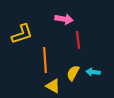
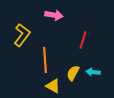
pink arrow: moved 10 px left, 4 px up
yellow L-shape: moved 1 px down; rotated 35 degrees counterclockwise
red line: moved 5 px right; rotated 24 degrees clockwise
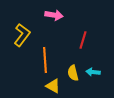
yellow semicircle: rotated 42 degrees counterclockwise
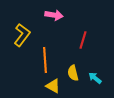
cyan arrow: moved 2 px right, 6 px down; rotated 32 degrees clockwise
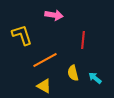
yellow L-shape: rotated 55 degrees counterclockwise
red line: rotated 12 degrees counterclockwise
orange line: rotated 65 degrees clockwise
yellow triangle: moved 9 px left
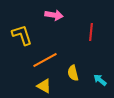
red line: moved 8 px right, 8 px up
cyan arrow: moved 5 px right, 2 px down
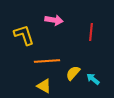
pink arrow: moved 5 px down
yellow L-shape: moved 2 px right
orange line: moved 2 px right, 1 px down; rotated 25 degrees clockwise
yellow semicircle: rotated 56 degrees clockwise
cyan arrow: moved 7 px left, 1 px up
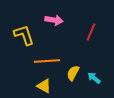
red line: rotated 18 degrees clockwise
yellow semicircle: rotated 14 degrees counterclockwise
cyan arrow: moved 1 px right, 1 px up
